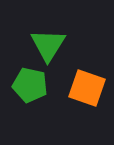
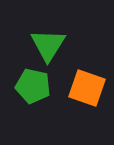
green pentagon: moved 3 px right, 1 px down
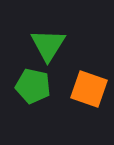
orange square: moved 2 px right, 1 px down
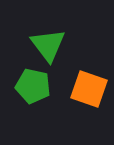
green triangle: rotated 9 degrees counterclockwise
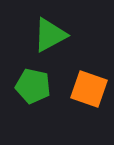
green triangle: moved 2 px right, 10 px up; rotated 39 degrees clockwise
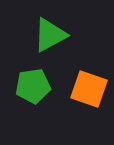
green pentagon: rotated 20 degrees counterclockwise
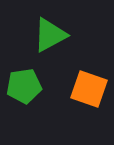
green pentagon: moved 9 px left
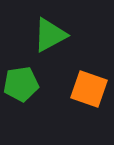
green pentagon: moved 3 px left, 2 px up
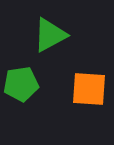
orange square: rotated 15 degrees counterclockwise
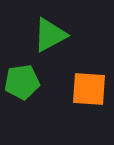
green pentagon: moved 1 px right, 2 px up
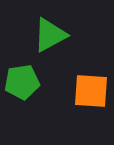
orange square: moved 2 px right, 2 px down
